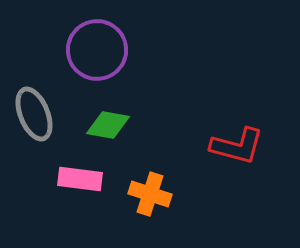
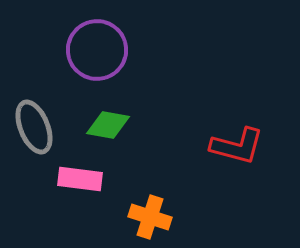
gray ellipse: moved 13 px down
orange cross: moved 23 px down
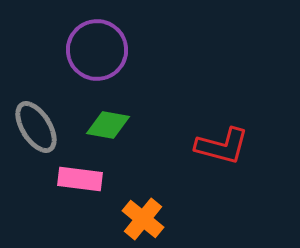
gray ellipse: moved 2 px right; rotated 10 degrees counterclockwise
red L-shape: moved 15 px left
orange cross: moved 7 px left, 2 px down; rotated 21 degrees clockwise
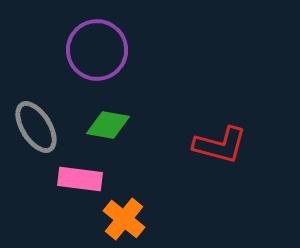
red L-shape: moved 2 px left, 1 px up
orange cross: moved 19 px left
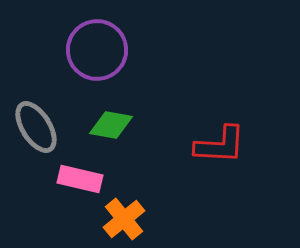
green diamond: moved 3 px right
red L-shape: rotated 12 degrees counterclockwise
pink rectangle: rotated 6 degrees clockwise
orange cross: rotated 12 degrees clockwise
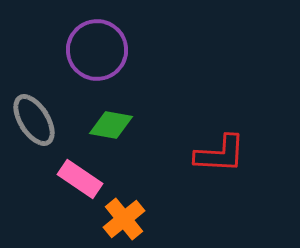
gray ellipse: moved 2 px left, 7 px up
red L-shape: moved 9 px down
pink rectangle: rotated 21 degrees clockwise
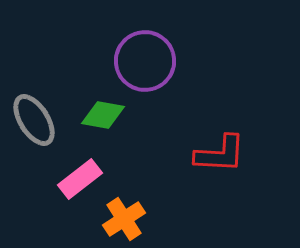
purple circle: moved 48 px right, 11 px down
green diamond: moved 8 px left, 10 px up
pink rectangle: rotated 72 degrees counterclockwise
orange cross: rotated 6 degrees clockwise
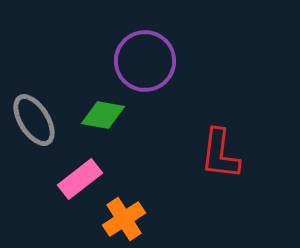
red L-shape: rotated 94 degrees clockwise
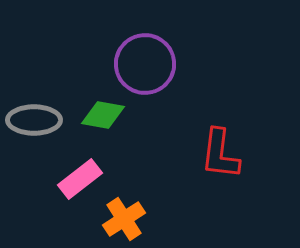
purple circle: moved 3 px down
gray ellipse: rotated 58 degrees counterclockwise
